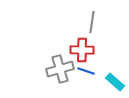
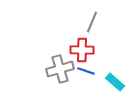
gray line: rotated 15 degrees clockwise
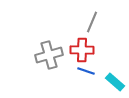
gray cross: moved 11 px left, 14 px up
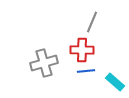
gray cross: moved 5 px left, 8 px down
blue line: rotated 24 degrees counterclockwise
